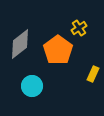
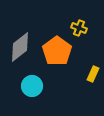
yellow cross: rotated 35 degrees counterclockwise
gray diamond: moved 3 px down
orange pentagon: moved 1 px left, 1 px down
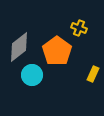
gray diamond: moved 1 px left
cyan circle: moved 11 px up
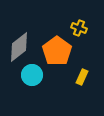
yellow rectangle: moved 11 px left, 3 px down
